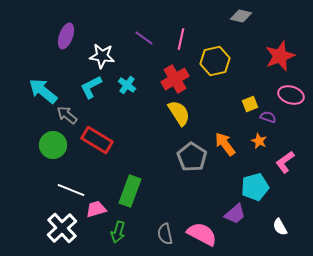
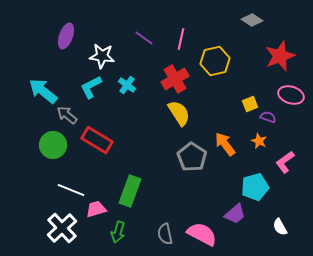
gray diamond: moved 11 px right, 4 px down; rotated 20 degrees clockwise
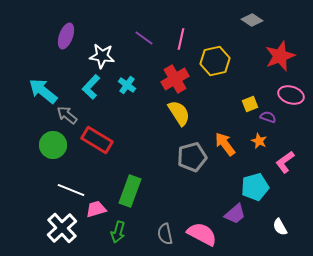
cyan L-shape: rotated 20 degrees counterclockwise
gray pentagon: rotated 24 degrees clockwise
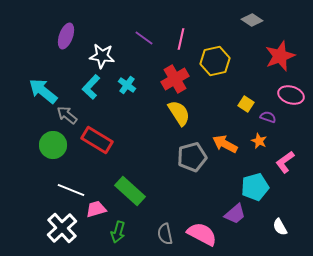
yellow square: moved 4 px left; rotated 35 degrees counterclockwise
orange arrow: rotated 25 degrees counterclockwise
green rectangle: rotated 68 degrees counterclockwise
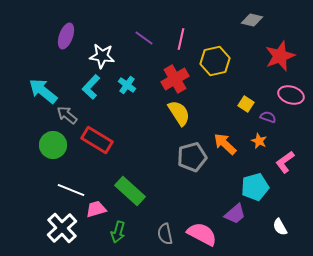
gray diamond: rotated 20 degrees counterclockwise
orange arrow: rotated 15 degrees clockwise
